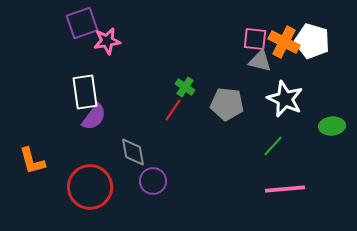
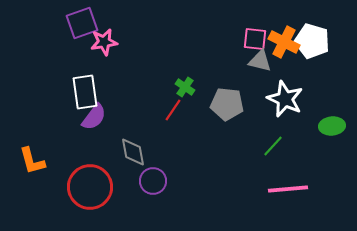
pink star: moved 3 px left, 1 px down
pink line: moved 3 px right
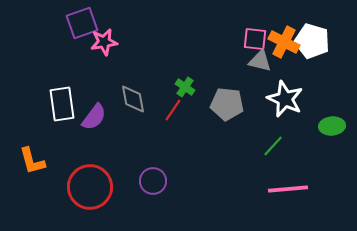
white rectangle: moved 23 px left, 12 px down
gray diamond: moved 53 px up
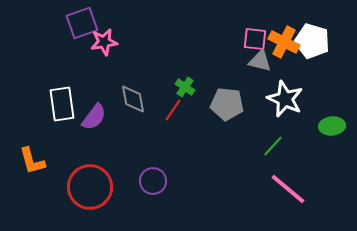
pink line: rotated 45 degrees clockwise
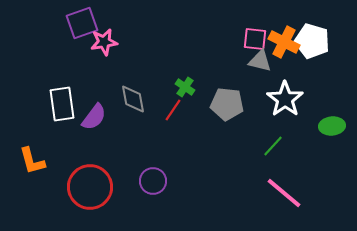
white star: rotated 12 degrees clockwise
pink line: moved 4 px left, 4 px down
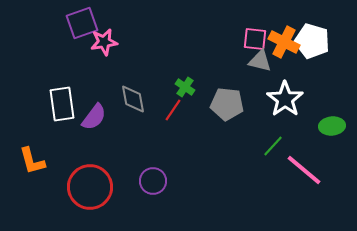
pink line: moved 20 px right, 23 px up
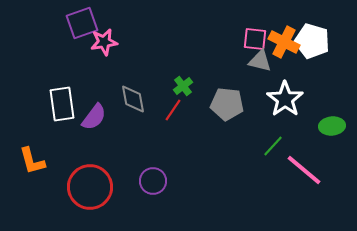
green cross: moved 2 px left, 1 px up; rotated 18 degrees clockwise
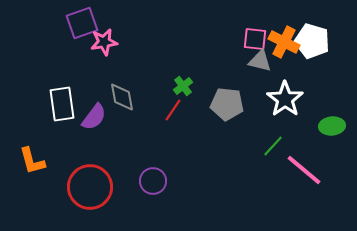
gray diamond: moved 11 px left, 2 px up
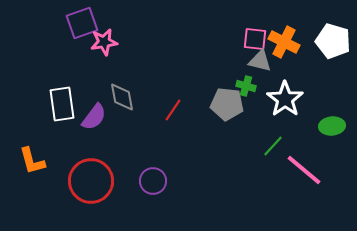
white pentagon: moved 21 px right
green cross: moved 63 px right; rotated 36 degrees counterclockwise
red circle: moved 1 px right, 6 px up
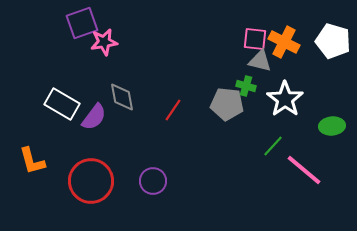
white rectangle: rotated 52 degrees counterclockwise
